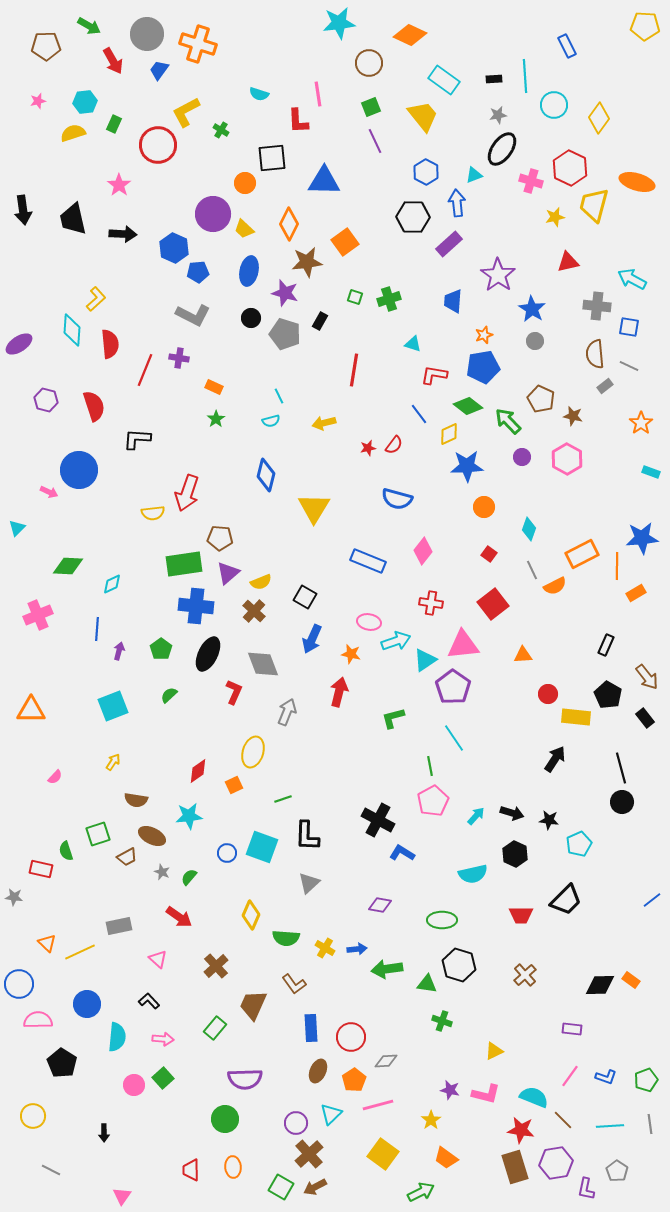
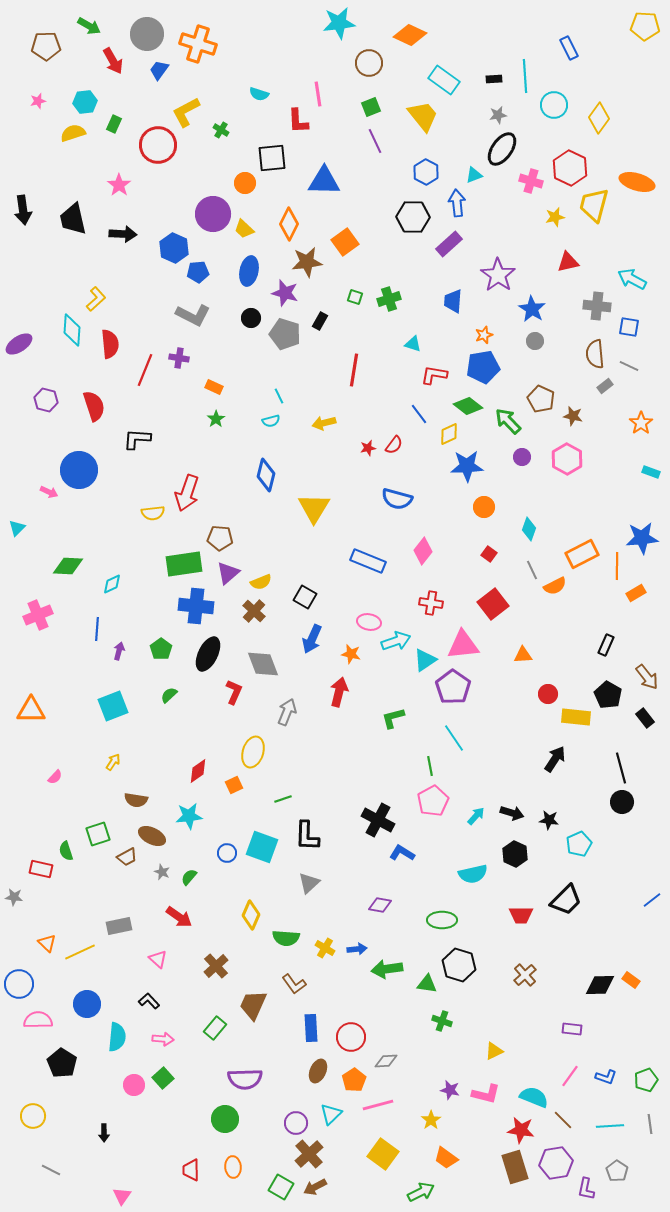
blue rectangle at (567, 46): moved 2 px right, 2 px down
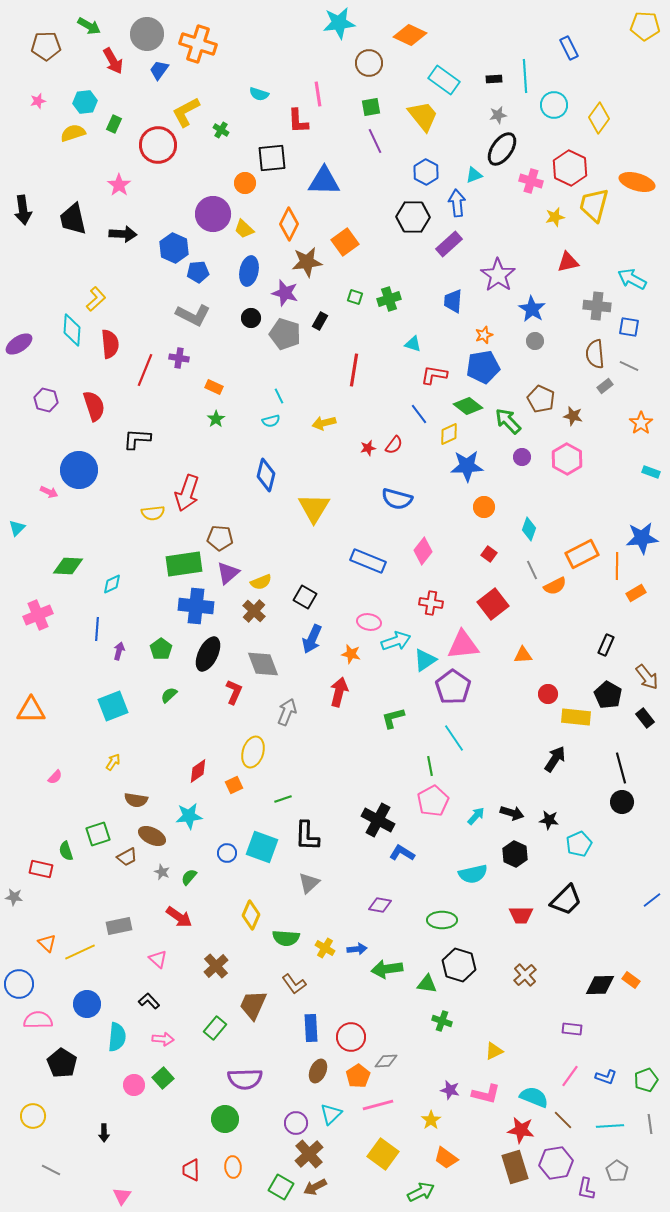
green square at (371, 107): rotated 12 degrees clockwise
orange pentagon at (354, 1080): moved 4 px right, 4 px up
